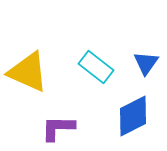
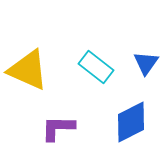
yellow triangle: moved 2 px up
blue diamond: moved 2 px left, 6 px down
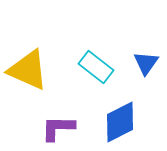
blue diamond: moved 11 px left
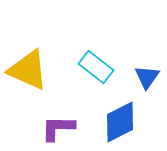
blue triangle: moved 1 px right, 14 px down
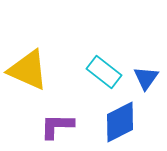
cyan rectangle: moved 8 px right, 5 px down
blue triangle: moved 1 px left, 1 px down
purple L-shape: moved 1 px left, 2 px up
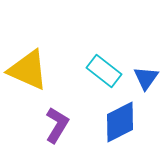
cyan rectangle: moved 1 px up
purple L-shape: moved 1 px up; rotated 120 degrees clockwise
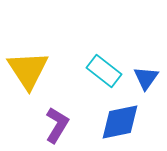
yellow triangle: rotated 33 degrees clockwise
blue diamond: rotated 15 degrees clockwise
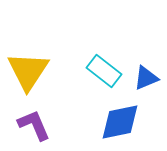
yellow triangle: moved 1 px down; rotated 6 degrees clockwise
blue triangle: rotated 32 degrees clockwise
purple L-shape: moved 23 px left; rotated 54 degrees counterclockwise
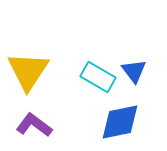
cyan rectangle: moved 6 px left, 6 px down; rotated 8 degrees counterclockwise
blue triangle: moved 12 px left, 7 px up; rotated 44 degrees counterclockwise
purple L-shape: rotated 30 degrees counterclockwise
